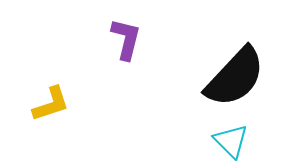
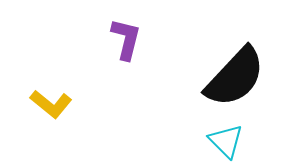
yellow L-shape: rotated 57 degrees clockwise
cyan triangle: moved 5 px left
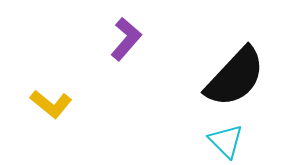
purple L-shape: rotated 27 degrees clockwise
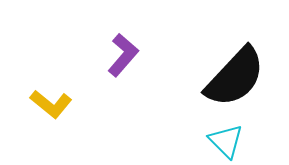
purple L-shape: moved 3 px left, 16 px down
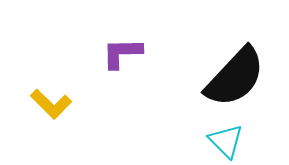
purple L-shape: moved 1 px left, 2 px up; rotated 132 degrees counterclockwise
yellow L-shape: rotated 6 degrees clockwise
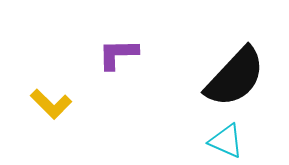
purple L-shape: moved 4 px left, 1 px down
cyan triangle: rotated 21 degrees counterclockwise
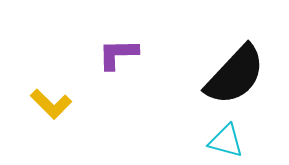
black semicircle: moved 2 px up
cyan triangle: rotated 9 degrees counterclockwise
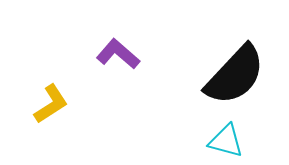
purple L-shape: rotated 42 degrees clockwise
yellow L-shape: rotated 78 degrees counterclockwise
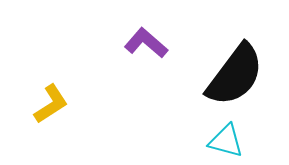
purple L-shape: moved 28 px right, 11 px up
black semicircle: rotated 6 degrees counterclockwise
